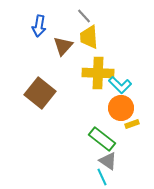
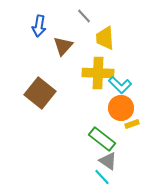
yellow trapezoid: moved 16 px right, 1 px down
cyan line: rotated 18 degrees counterclockwise
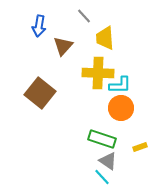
cyan L-shape: rotated 45 degrees counterclockwise
yellow rectangle: moved 8 px right, 23 px down
green rectangle: rotated 20 degrees counterclockwise
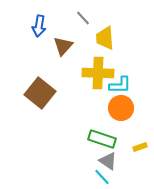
gray line: moved 1 px left, 2 px down
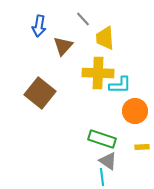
gray line: moved 1 px down
orange circle: moved 14 px right, 3 px down
yellow rectangle: moved 2 px right; rotated 16 degrees clockwise
cyan line: rotated 36 degrees clockwise
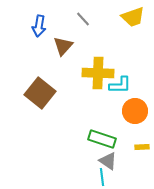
yellow trapezoid: moved 28 px right, 21 px up; rotated 105 degrees counterclockwise
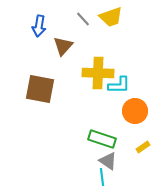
yellow trapezoid: moved 22 px left
cyan L-shape: moved 1 px left
brown square: moved 4 px up; rotated 28 degrees counterclockwise
yellow rectangle: moved 1 px right; rotated 32 degrees counterclockwise
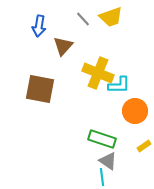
yellow cross: rotated 20 degrees clockwise
yellow rectangle: moved 1 px right, 1 px up
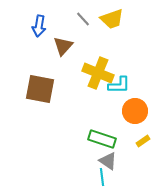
yellow trapezoid: moved 1 px right, 2 px down
yellow rectangle: moved 1 px left, 5 px up
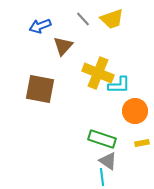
blue arrow: moved 1 px right; rotated 60 degrees clockwise
yellow rectangle: moved 1 px left, 2 px down; rotated 24 degrees clockwise
